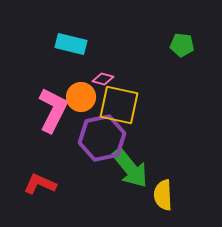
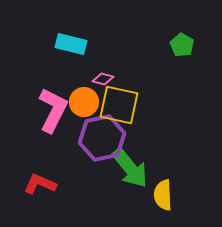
green pentagon: rotated 25 degrees clockwise
orange circle: moved 3 px right, 5 px down
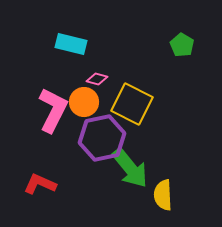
pink diamond: moved 6 px left
yellow square: moved 13 px right, 1 px up; rotated 15 degrees clockwise
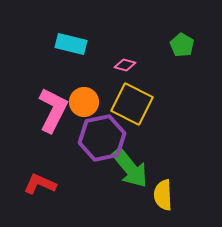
pink diamond: moved 28 px right, 14 px up
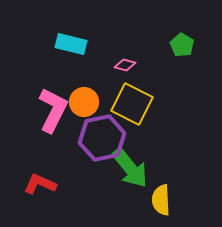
yellow semicircle: moved 2 px left, 5 px down
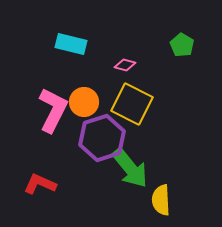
purple hexagon: rotated 6 degrees counterclockwise
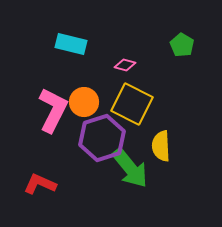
yellow semicircle: moved 54 px up
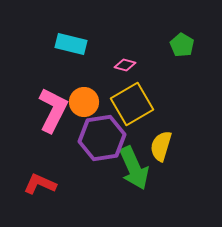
yellow square: rotated 33 degrees clockwise
purple hexagon: rotated 9 degrees clockwise
yellow semicircle: rotated 20 degrees clockwise
green arrow: moved 4 px right; rotated 15 degrees clockwise
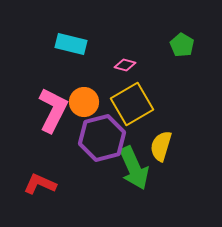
purple hexagon: rotated 6 degrees counterclockwise
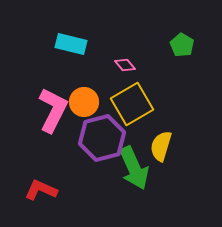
pink diamond: rotated 35 degrees clockwise
red L-shape: moved 1 px right, 6 px down
